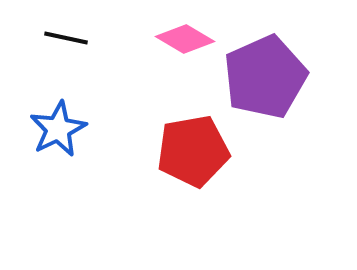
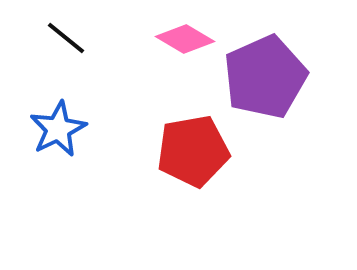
black line: rotated 27 degrees clockwise
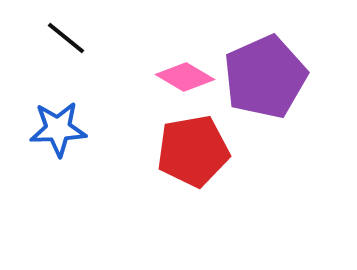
pink diamond: moved 38 px down
blue star: rotated 24 degrees clockwise
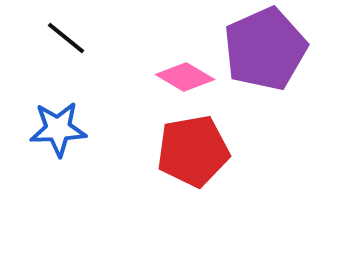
purple pentagon: moved 28 px up
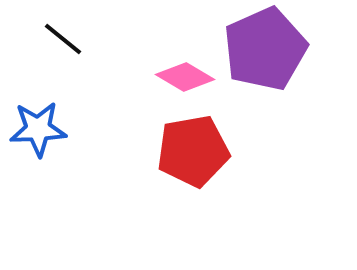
black line: moved 3 px left, 1 px down
blue star: moved 20 px left
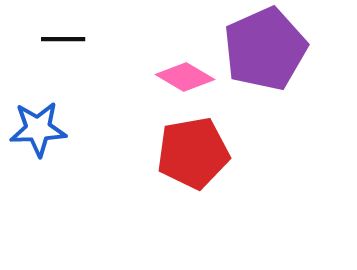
black line: rotated 39 degrees counterclockwise
red pentagon: moved 2 px down
